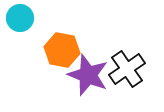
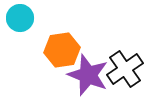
orange hexagon: rotated 20 degrees counterclockwise
black cross: moved 2 px left
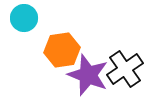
cyan circle: moved 4 px right
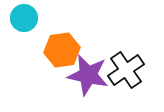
black cross: moved 1 px right, 1 px down
purple star: rotated 9 degrees counterclockwise
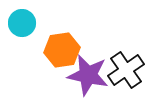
cyan circle: moved 2 px left, 5 px down
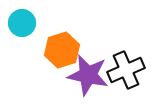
orange hexagon: rotated 8 degrees counterclockwise
black cross: rotated 12 degrees clockwise
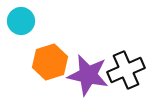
cyan circle: moved 1 px left, 2 px up
orange hexagon: moved 12 px left, 12 px down
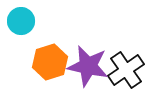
black cross: rotated 12 degrees counterclockwise
purple star: moved 9 px up
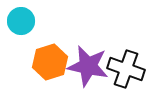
black cross: moved 1 px up; rotated 36 degrees counterclockwise
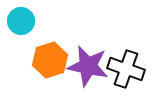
orange hexagon: moved 2 px up
